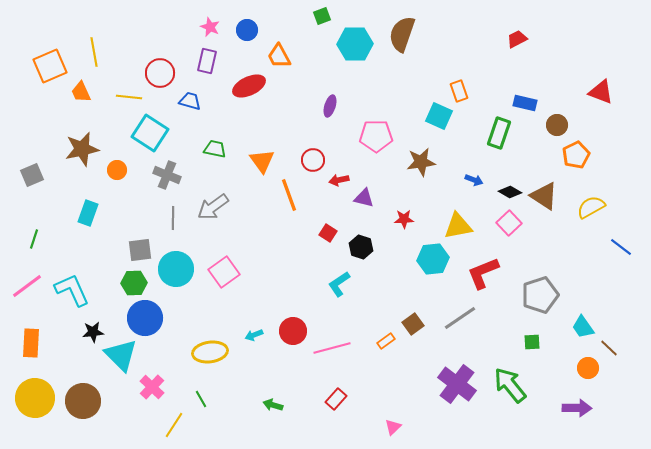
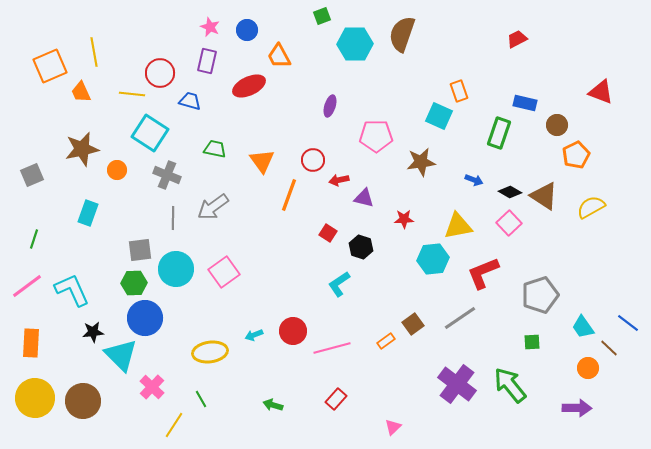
yellow line at (129, 97): moved 3 px right, 3 px up
orange line at (289, 195): rotated 40 degrees clockwise
blue line at (621, 247): moved 7 px right, 76 px down
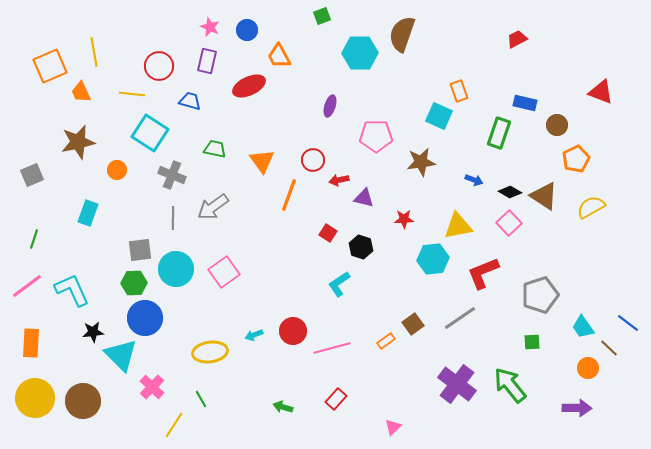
cyan hexagon at (355, 44): moved 5 px right, 9 px down
red circle at (160, 73): moved 1 px left, 7 px up
brown star at (82, 149): moved 4 px left, 7 px up
orange pentagon at (576, 155): moved 4 px down
gray cross at (167, 175): moved 5 px right
green arrow at (273, 405): moved 10 px right, 2 px down
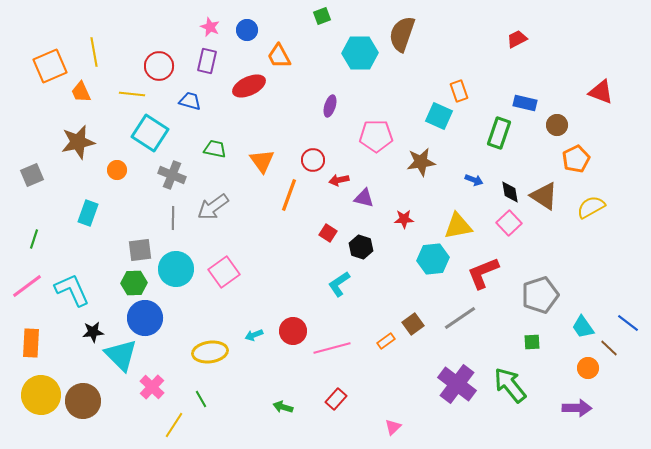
black diamond at (510, 192): rotated 50 degrees clockwise
yellow circle at (35, 398): moved 6 px right, 3 px up
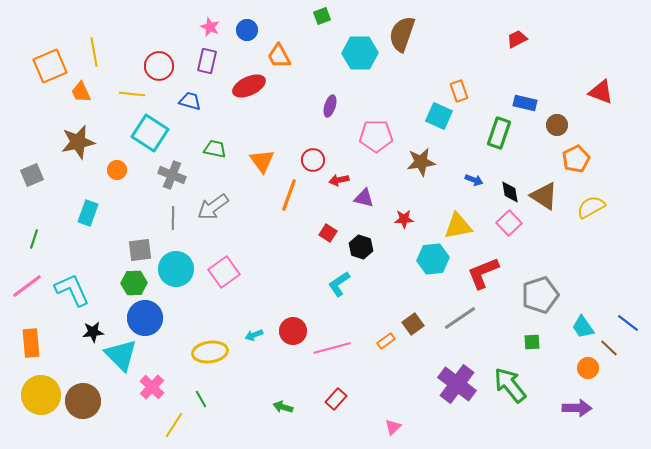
orange rectangle at (31, 343): rotated 8 degrees counterclockwise
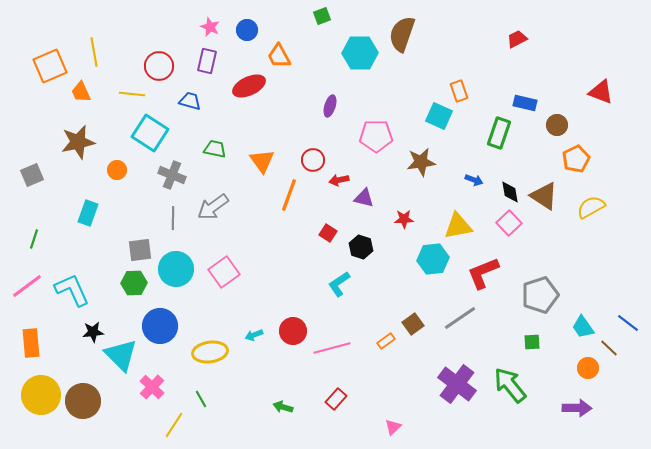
blue circle at (145, 318): moved 15 px right, 8 px down
